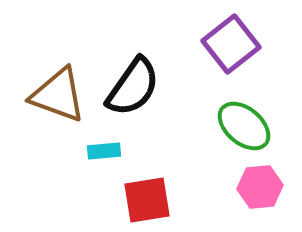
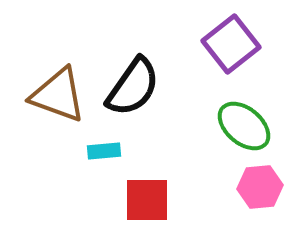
red square: rotated 9 degrees clockwise
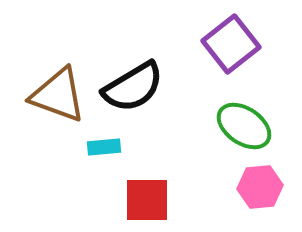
black semicircle: rotated 24 degrees clockwise
green ellipse: rotated 6 degrees counterclockwise
cyan rectangle: moved 4 px up
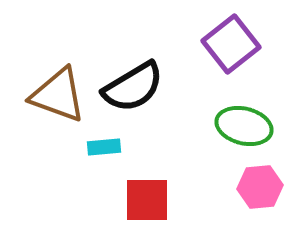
green ellipse: rotated 20 degrees counterclockwise
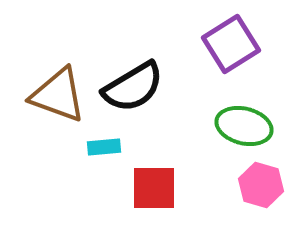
purple square: rotated 6 degrees clockwise
pink hexagon: moved 1 px right, 2 px up; rotated 21 degrees clockwise
red square: moved 7 px right, 12 px up
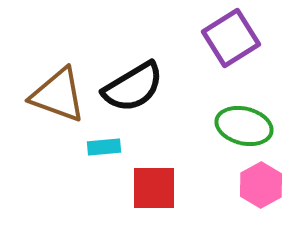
purple square: moved 6 px up
pink hexagon: rotated 15 degrees clockwise
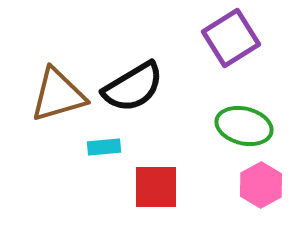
brown triangle: rotated 36 degrees counterclockwise
red square: moved 2 px right, 1 px up
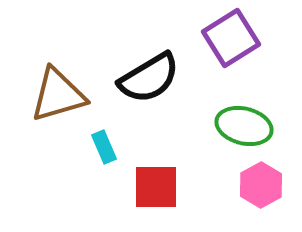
black semicircle: moved 16 px right, 9 px up
cyan rectangle: rotated 72 degrees clockwise
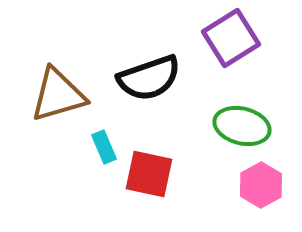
black semicircle: rotated 12 degrees clockwise
green ellipse: moved 2 px left
red square: moved 7 px left, 13 px up; rotated 12 degrees clockwise
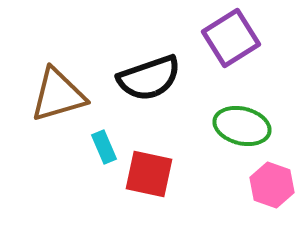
pink hexagon: moved 11 px right; rotated 12 degrees counterclockwise
